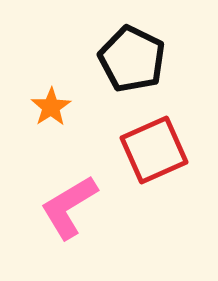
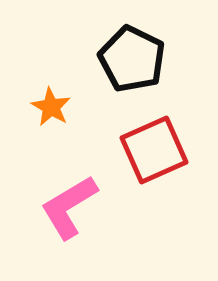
orange star: rotated 9 degrees counterclockwise
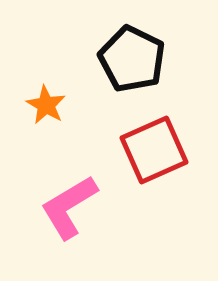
orange star: moved 5 px left, 2 px up
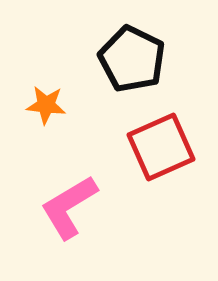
orange star: rotated 24 degrees counterclockwise
red square: moved 7 px right, 3 px up
